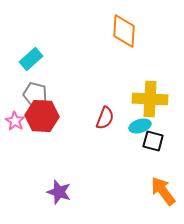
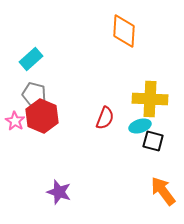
gray pentagon: moved 1 px left
red hexagon: rotated 20 degrees clockwise
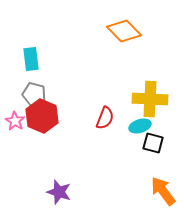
orange diamond: rotated 48 degrees counterclockwise
cyan rectangle: rotated 55 degrees counterclockwise
black square: moved 2 px down
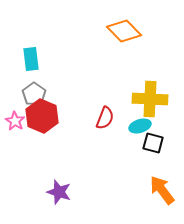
gray pentagon: rotated 20 degrees clockwise
orange arrow: moved 1 px left, 1 px up
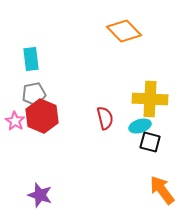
gray pentagon: rotated 25 degrees clockwise
red semicircle: rotated 35 degrees counterclockwise
black square: moved 3 px left, 1 px up
purple star: moved 19 px left, 3 px down
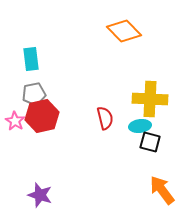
red hexagon: rotated 24 degrees clockwise
cyan ellipse: rotated 10 degrees clockwise
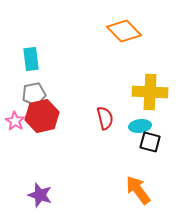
yellow cross: moved 7 px up
orange arrow: moved 24 px left
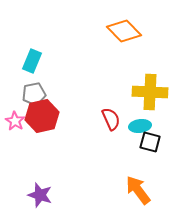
cyan rectangle: moved 1 px right, 2 px down; rotated 30 degrees clockwise
red semicircle: moved 6 px right, 1 px down; rotated 10 degrees counterclockwise
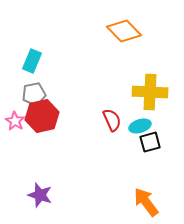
red semicircle: moved 1 px right, 1 px down
cyan ellipse: rotated 10 degrees counterclockwise
black square: rotated 30 degrees counterclockwise
orange arrow: moved 8 px right, 12 px down
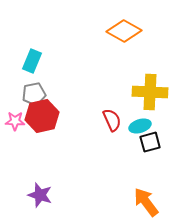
orange diamond: rotated 16 degrees counterclockwise
pink star: rotated 30 degrees counterclockwise
